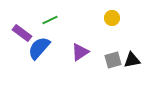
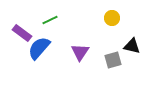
purple triangle: rotated 24 degrees counterclockwise
black triangle: moved 14 px up; rotated 24 degrees clockwise
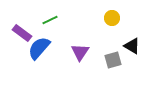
black triangle: rotated 18 degrees clockwise
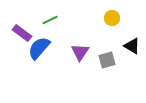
gray square: moved 6 px left
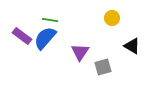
green line: rotated 35 degrees clockwise
purple rectangle: moved 3 px down
blue semicircle: moved 6 px right, 10 px up
gray square: moved 4 px left, 7 px down
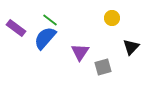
green line: rotated 28 degrees clockwise
purple rectangle: moved 6 px left, 8 px up
black triangle: moved 1 px left, 1 px down; rotated 42 degrees clockwise
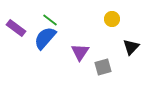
yellow circle: moved 1 px down
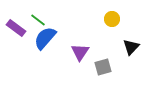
green line: moved 12 px left
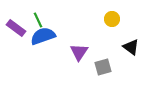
green line: rotated 28 degrees clockwise
blue semicircle: moved 2 px left, 2 px up; rotated 30 degrees clockwise
black triangle: rotated 36 degrees counterclockwise
purple triangle: moved 1 px left
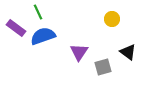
green line: moved 8 px up
black triangle: moved 3 px left, 5 px down
